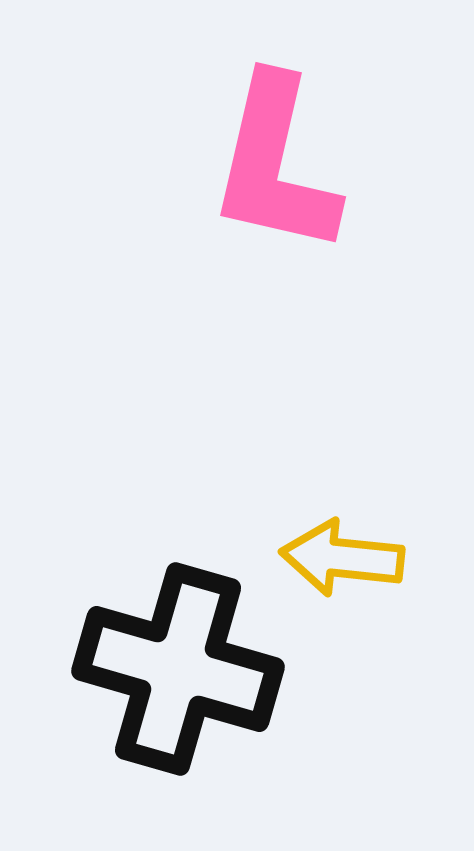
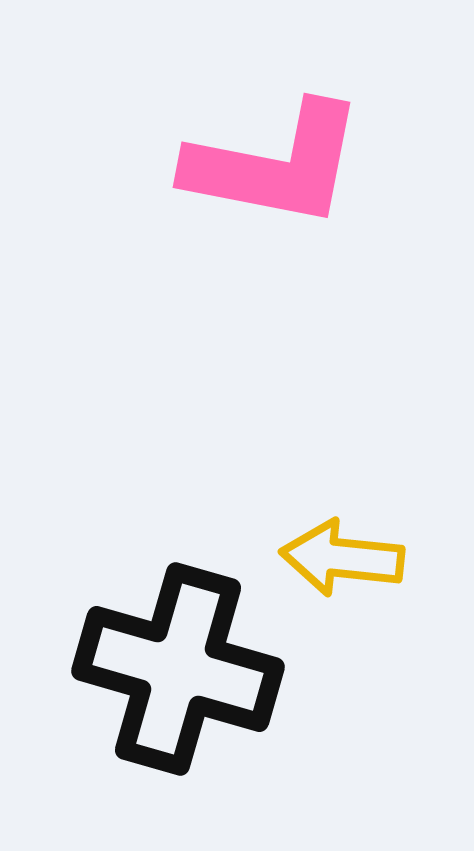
pink L-shape: rotated 92 degrees counterclockwise
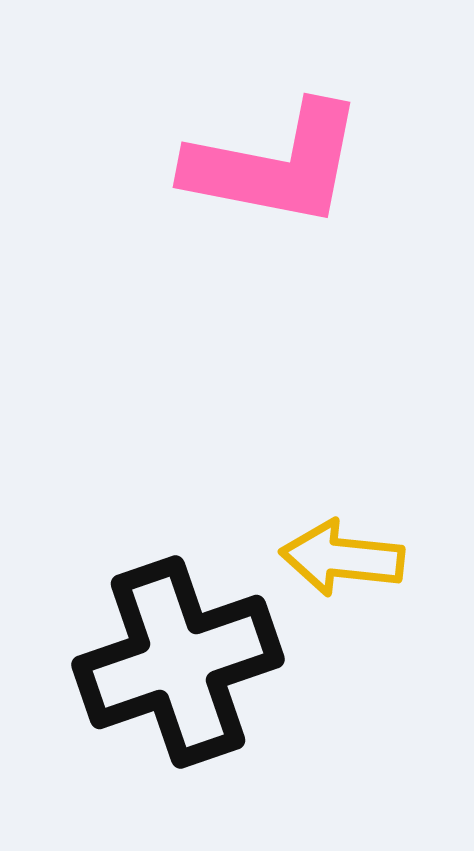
black cross: moved 7 px up; rotated 35 degrees counterclockwise
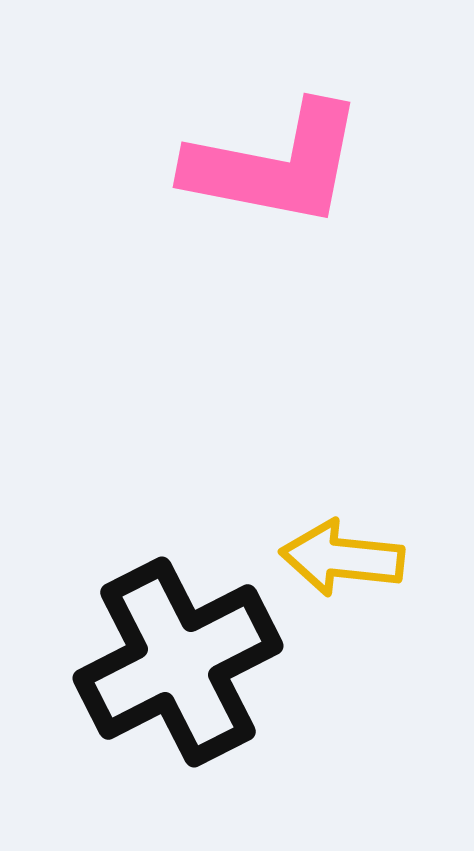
black cross: rotated 8 degrees counterclockwise
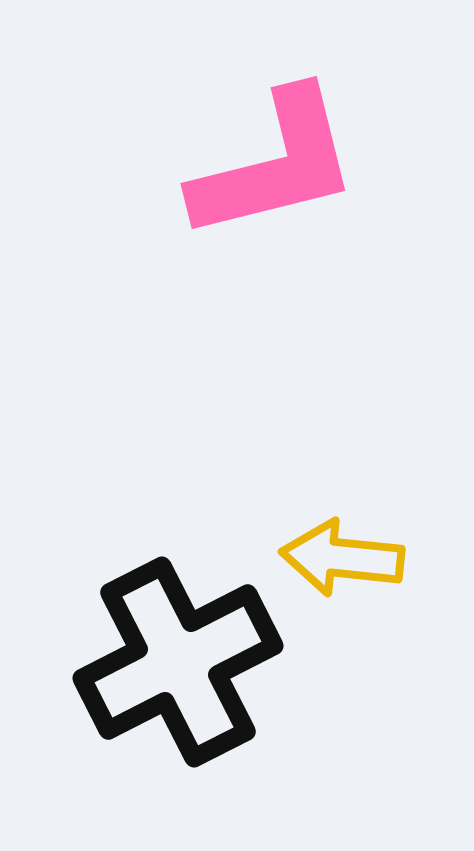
pink L-shape: rotated 25 degrees counterclockwise
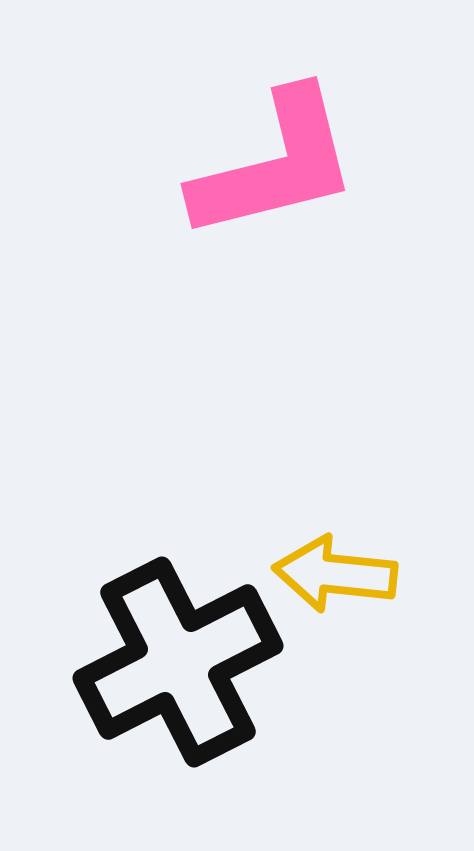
yellow arrow: moved 7 px left, 16 px down
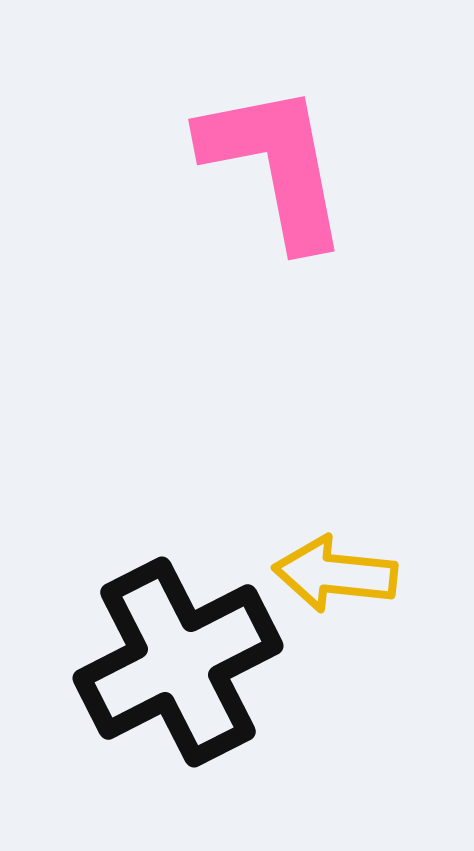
pink L-shape: rotated 87 degrees counterclockwise
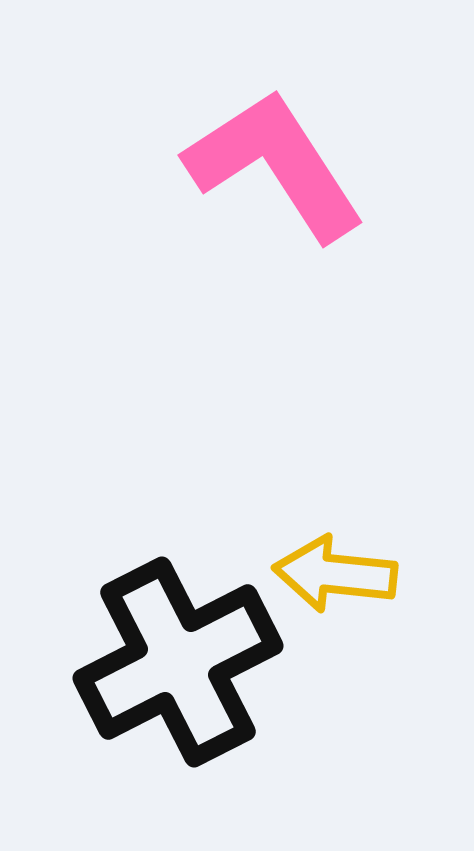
pink L-shape: rotated 22 degrees counterclockwise
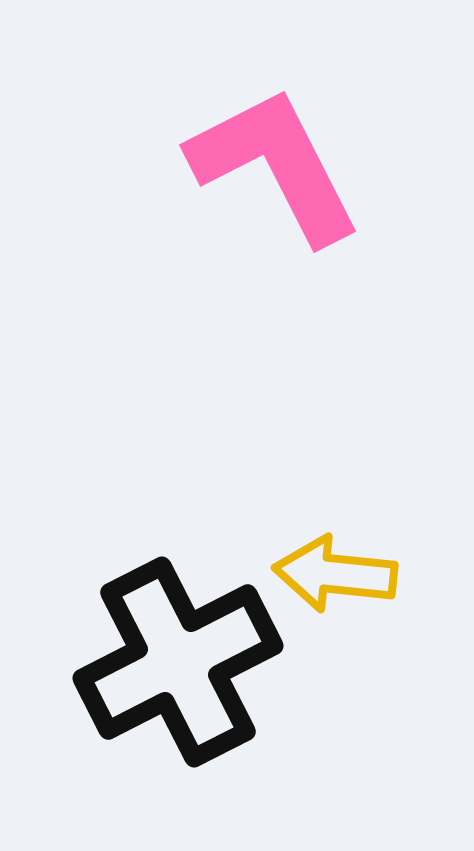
pink L-shape: rotated 6 degrees clockwise
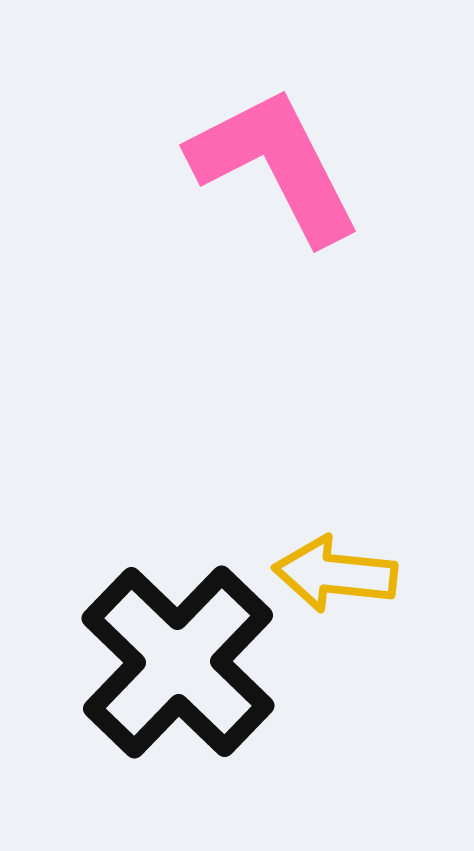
black cross: rotated 19 degrees counterclockwise
